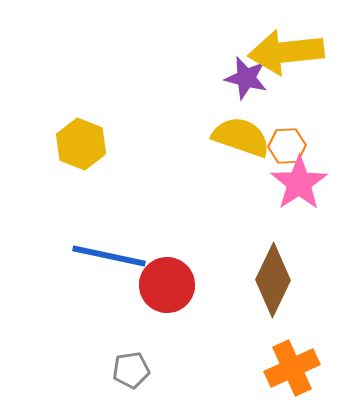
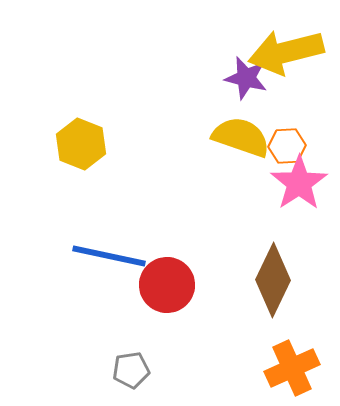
yellow arrow: rotated 8 degrees counterclockwise
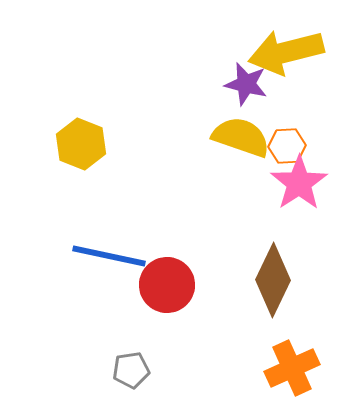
purple star: moved 6 px down
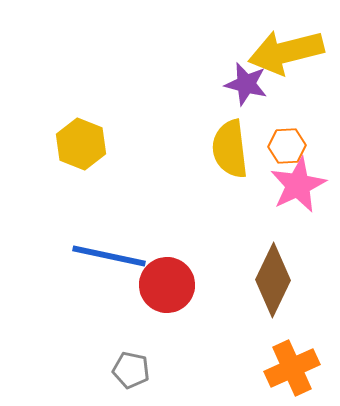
yellow semicircle: moved 11 px left, 12 px down; rotated 116 degrees counterclockwise
pink star: moved 1 px left, 2 px down; rotated 8 degrees clockwise
gray pentagon: rotated 21 degrees clockwise
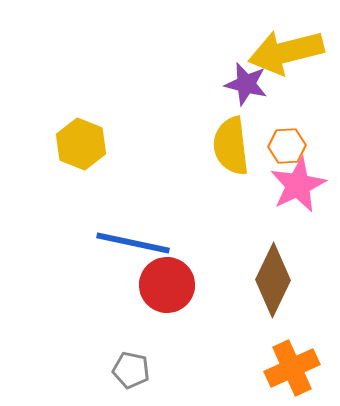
yellow semicircle: moved 1 px right, 3 px up
blue line: moved 24 px right, 13 px up
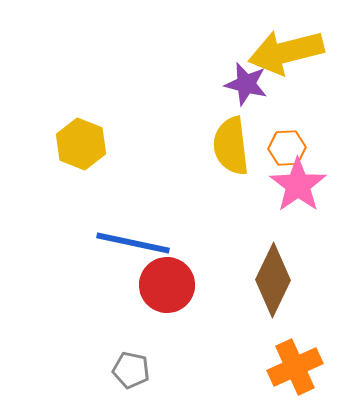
orange hexagon: moved 2 px down
pink star: rotated 10 degrees counterclockwise
orange cross: moved 3 px right, 1 px up
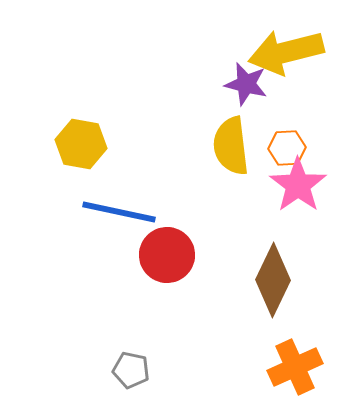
yellow hexagon: rotated 12 degrees counterclockwise
blue line: moved 14 px left, 31 px up
red circle: moved 30 px up
